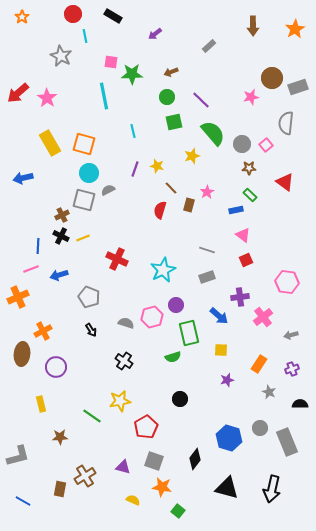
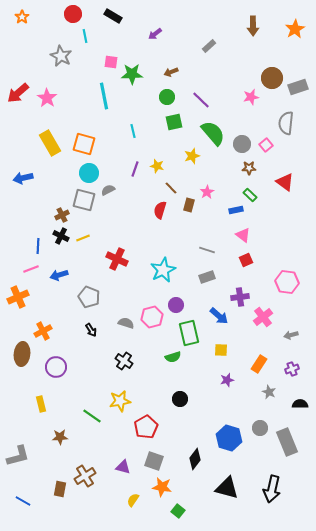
yellow semicircle at (133, 500): rotated 80 degrees counterclockwise
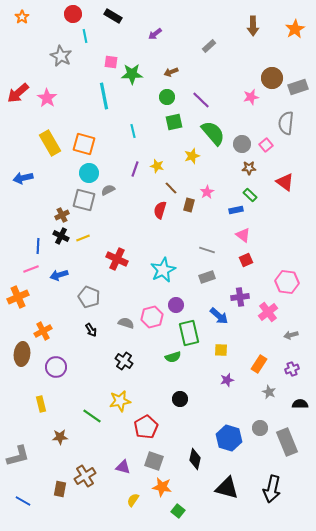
pink cross at (263, 317): moved 5 px right, 5 px up
black diamond at (195, 459): rotated 25 degrees counterclockwise
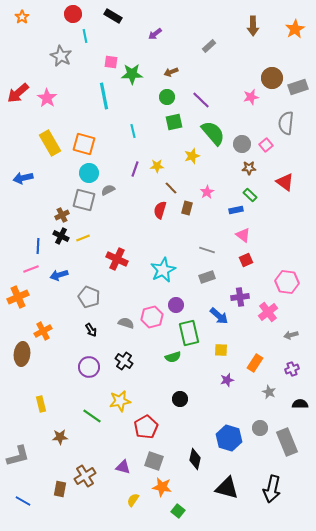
yellow star at (157, 166): rotated 16 degrees counterclockwise
brown rectangle at (189, 205): moved 2 px left, 3 px down
orange rectangle at (259, 364): moved 4 px left, 1 px up
purple circle at (56, 367): moved 33 px right
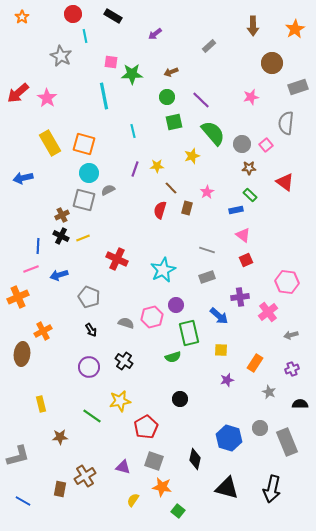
brown circle at (272, 78): moved 15 px up
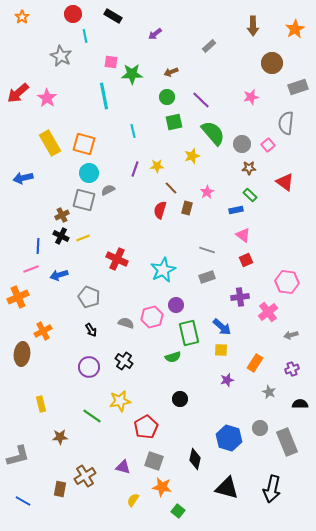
pink square at (266, 145): moved 2 px right
blue arrow at (219, 316): moved 3 px right, 11 px down
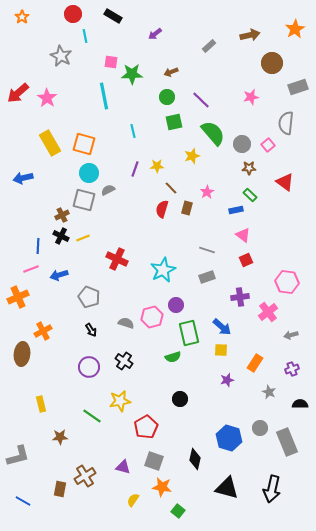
brown arrow at (253, 26): moved 3 px left, 9 px down; rotated 102 degrees counterclockwise
red semicircle at (160, 210): moved 2 px right, 1 px up
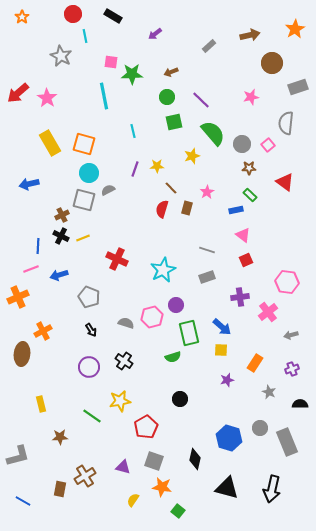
blue arrow at (23, 178): moved 6 px right, 6 px down
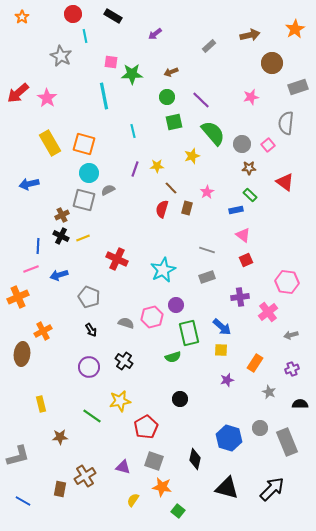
black arrow at (272, 489): rotated 148 degrees counterclockwise
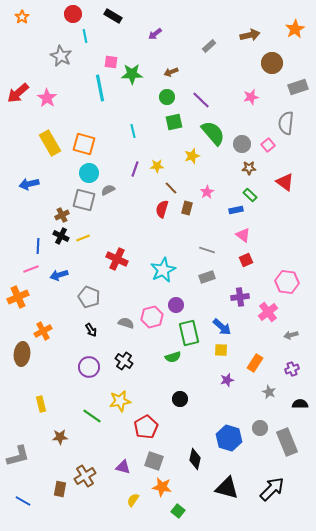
cyan line at (104, 96): moved 4 px left, 8 px up
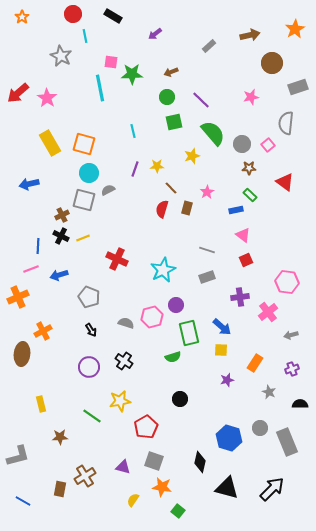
black diamond at (195, 459): moved 5 px right, 3 px down
